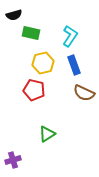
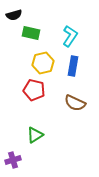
blue rectangle: moved 1 px left, 1 px down; rotated 30 degrees clockwise
brown semicircle: moved 9 px left, 10 px down
green triangle: moved 12 px left, 1 px down
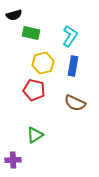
purple cross: rotated 14 degrees clockwise
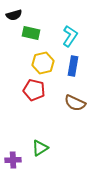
green triangle: moved 5 px right, 13 px down
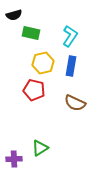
blue rectangle: moved 2 px left
purple cross: moved 1 px right, 1 px up
